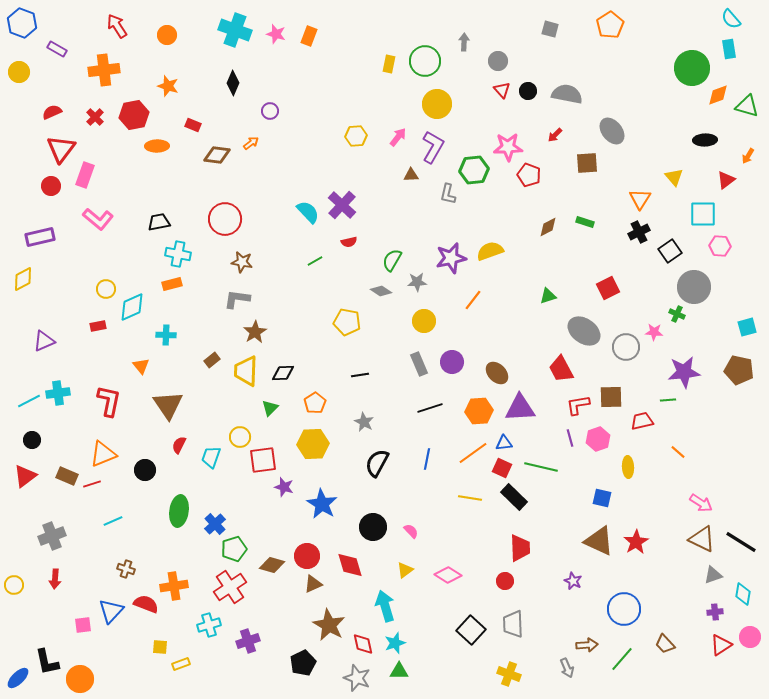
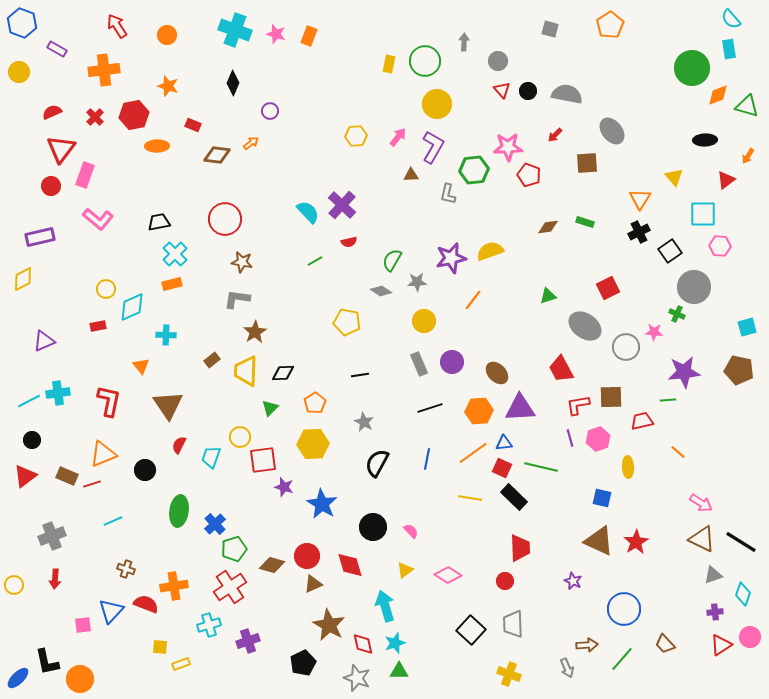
brown diamond at (548, 227): rotated 20 degrees clockwise
cyan cross at (178, 254): moved 3 px left; rotated 35 degrees clockwise
gray ellipse at (584, 331): moved 1 px right, 5 px up
cyan diamond at (743, 594): rotated 10 degrees clockwise
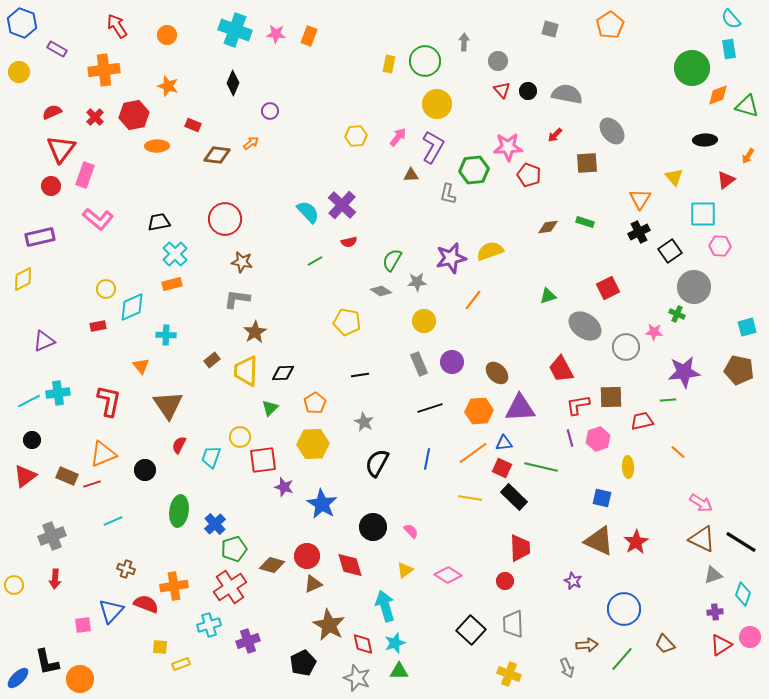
pink star at (276, 34): rotated 12 degrees counterclockwise
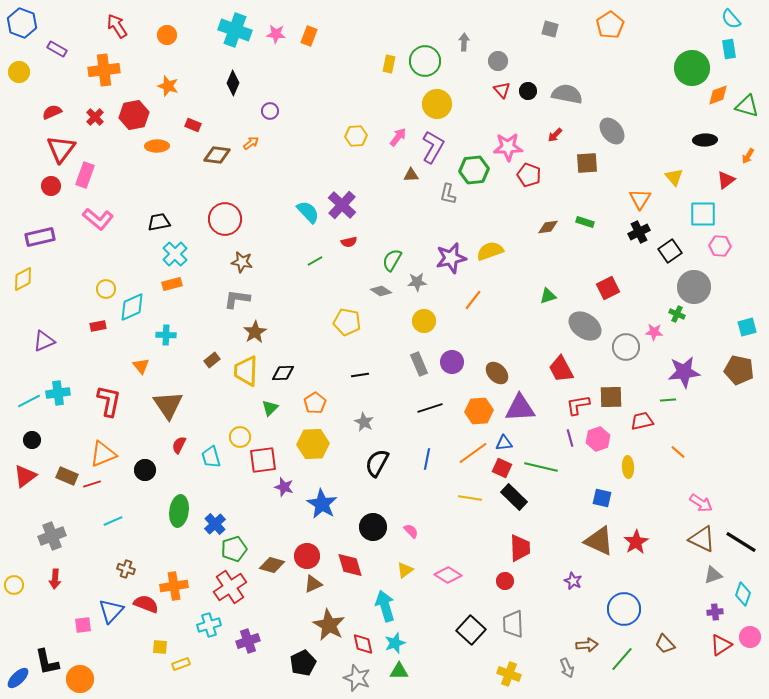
cyan trapezoid at (211, 457): rotated 35 degrees counterclockwise
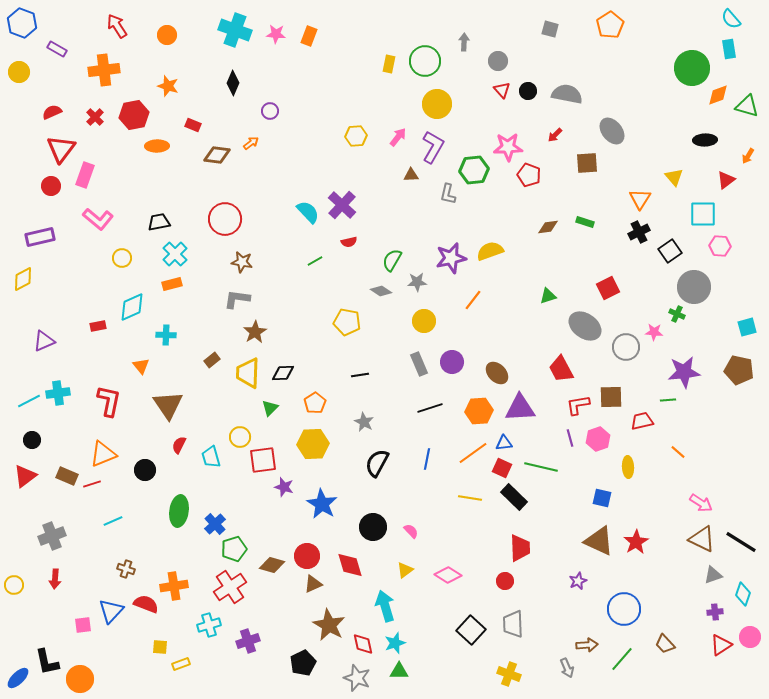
yellow circle at (106, 289): moved 16 px right, 31 px up
yellow trapezoid at (246, 371): moved 2 px right, 2 px down
purple star at (573, 581): moved 5 px right; rotated 24 degrees clockwise
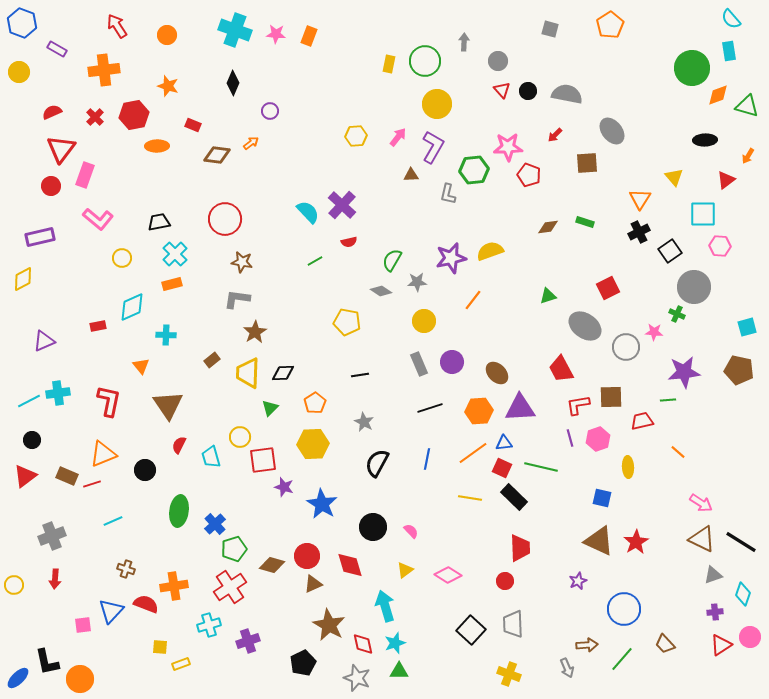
cyan rectangle at (729, 49): moved 2 px down
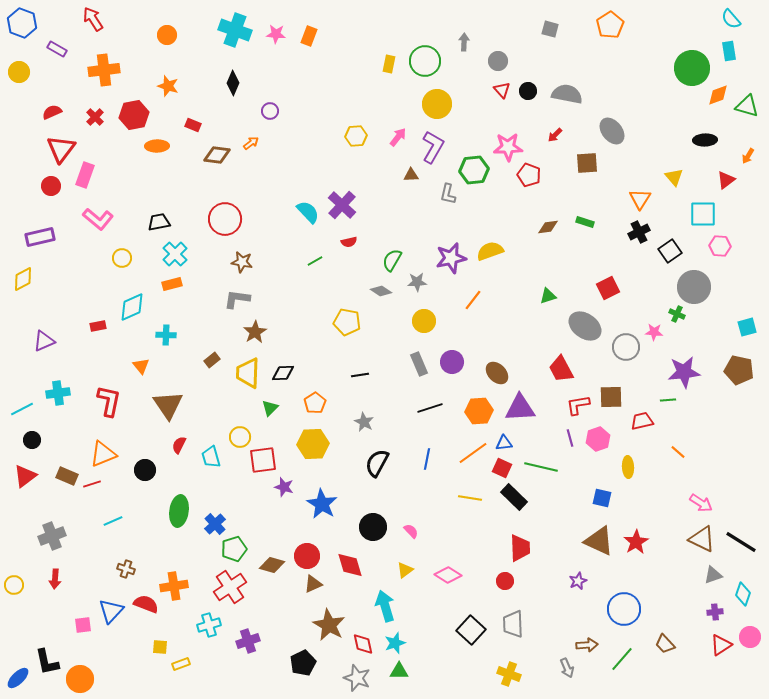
red arrow at (117, 26): moved 24 px left, 7 px up
cyan line at (29, 401): moved 7 px left, 8 px down
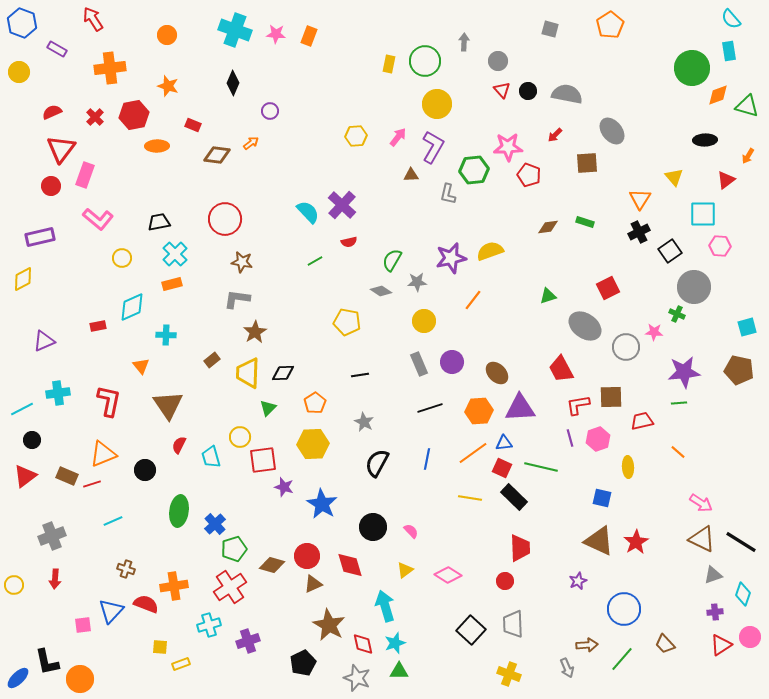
orange cross at (104, 70): moved 6 px right, 2 px up
green line at (668, 400): moved 11 px right, 3 px down
green triangle at (270, 408): moved 2 px left
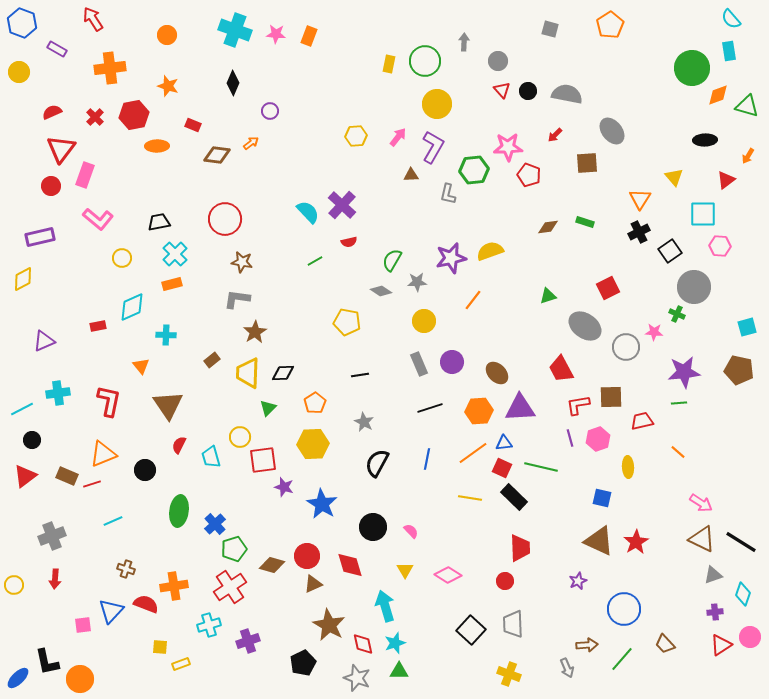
yellow triangle at (405, 570): rotated 24 degrees counterclockwise
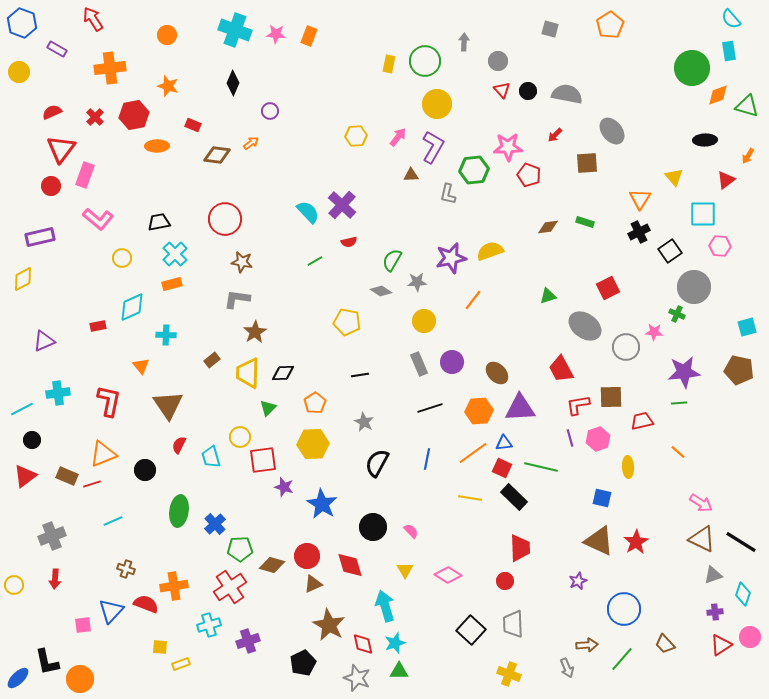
green pentagon at (234, 549): moved 6 px right; rotated 15 degrees clockwise
